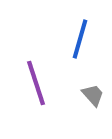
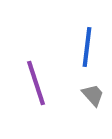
blue line: moved 7 px right, 8 px down; rotated 9 degrees counterclockwise
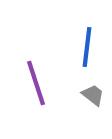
gray trapezoid: rotated 10 degrees counterclockwise
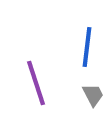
gray trapezoid: rotated 25 degrees clockwise
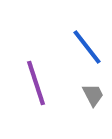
blue line: rotated 45 degrees counterclockwise
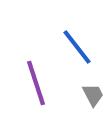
blue line: moved 10 px left
